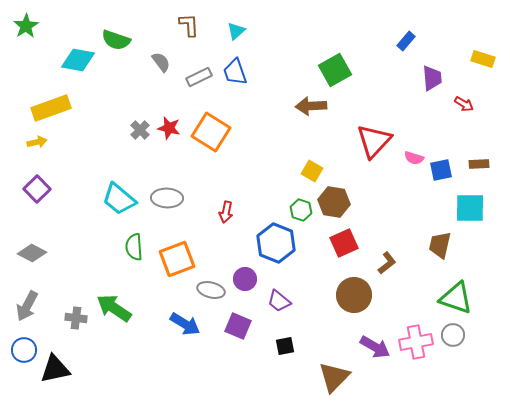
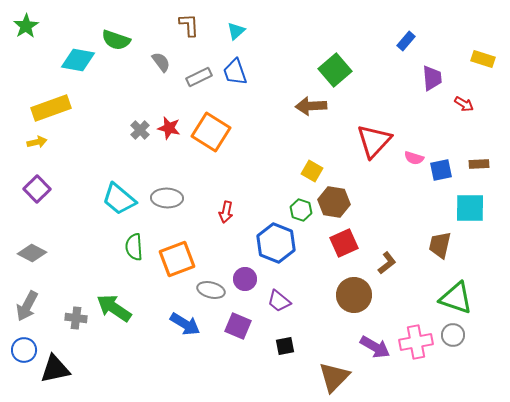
green square at (335, 70): rotated 12 degrees counterclockwise
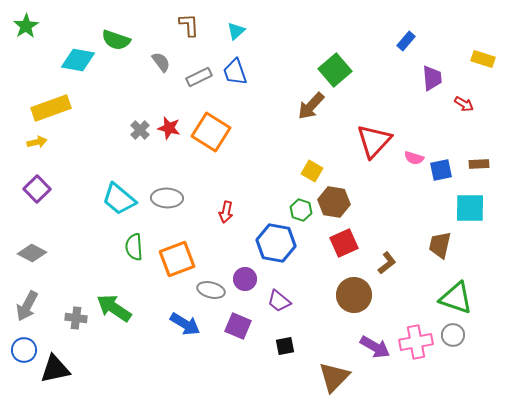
brown arrow at (311, 106): rotated 44 degrees counterclockwise
blue hexagon at (276, 243): rotated 12 degrees counterclockwise
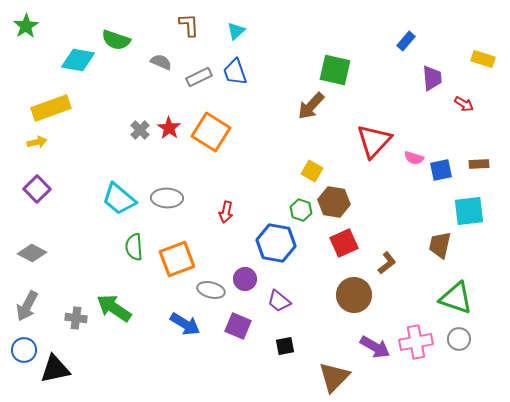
gray semicircle at (161, 62): rotated 30 degrees counterclockwise
green square at (335, 70): rotated 36 degrees counterclockwise
red star at (169, 128): rotated 20 degrees clockwise
cyan square at (470, 208): moved 1 px left, 3 px down; rotated 8 degrees counterclockwise
gray circle at (453, 335): moved 6 px right, 4 px down
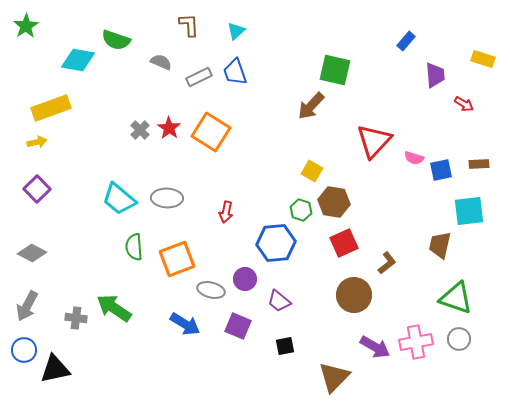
purple trapezoid at (432, 78): moved 3 px right, 3 px up
blue hexagon at (276, 243): rotated 15 degrees counterclockwise
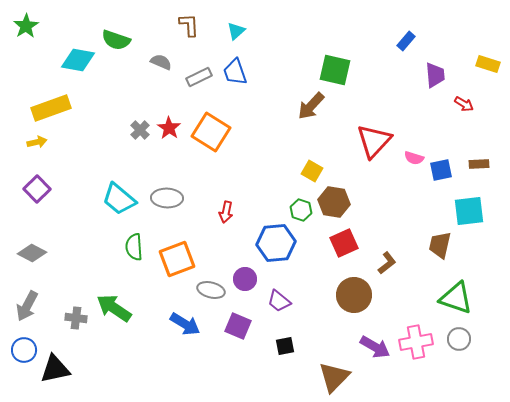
yellow rectangle at (483, 59): moved 5 px right, 5 px down
